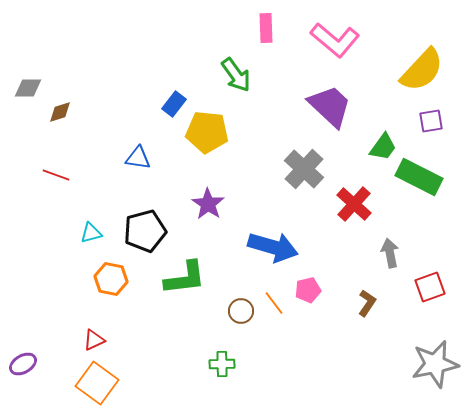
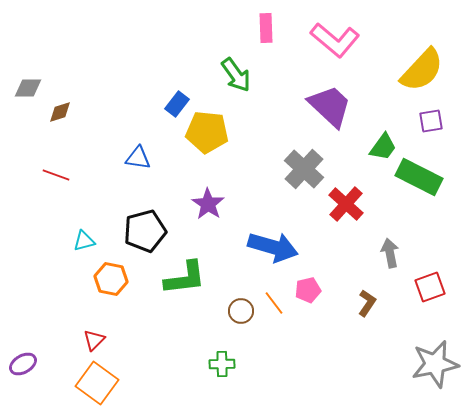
blue rectangle: moved 3 px right
red cross: moved 8 px left
cyan triangle: moved 7 px left, 8 px down
red triangle: rotated 20 degrees counterclockwise
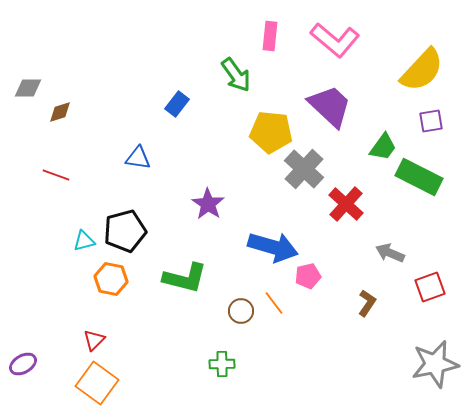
pink rectangle: moved 4 px right, 8 px down; rotated 8 degrees clockwise
yellow pentagon: moved 64 px right
black pentagon: moved 20 px left
gray arrow: rotated 56 degrees counterclockwise
green L-shape: rotated 21 degrees clockwise
pink pentagon: moved 14 px up
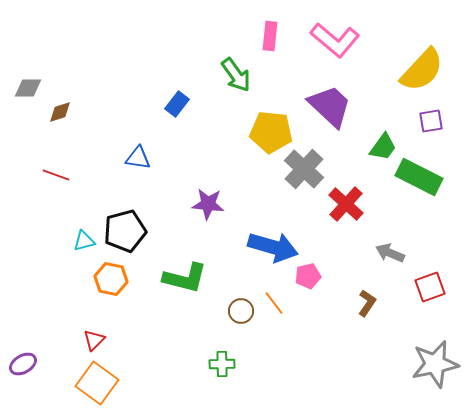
purple star: rotated 28 degrees counterclockwise
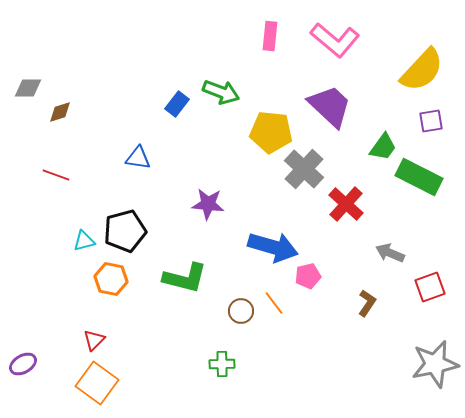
green arrow: moved 15 px left, 17 px down; rotated 33 degrees counterclockwise
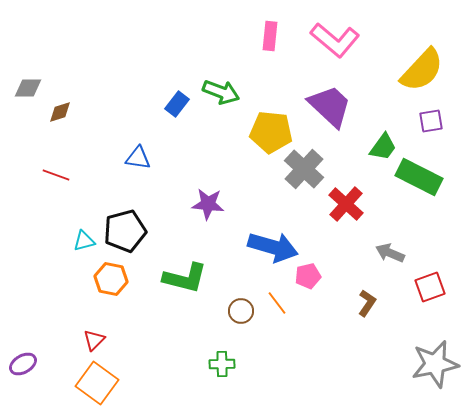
orange line: moved 3 px right
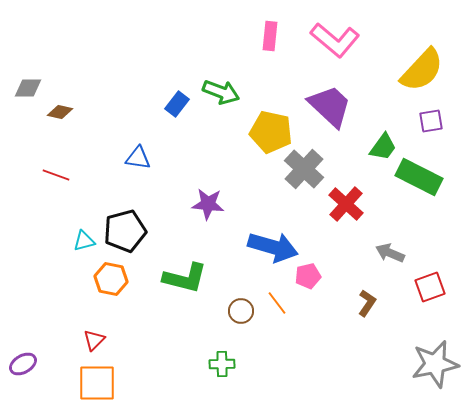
brown diamond: rotated 30 degrees clockwise
yellow pentagon: rotated 6 degrees clockwise
orange square: rotated 36 degrees counterclockwise
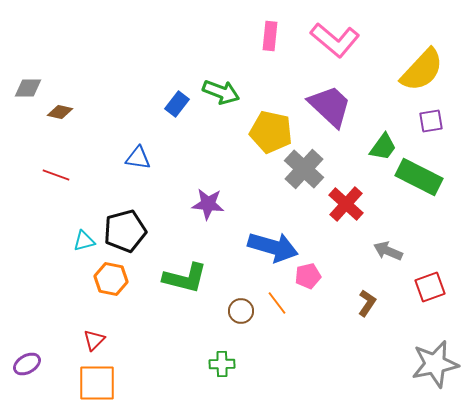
gray arrow: moved 2 px left, 2 px up
purple ellipse: moved 4 px right
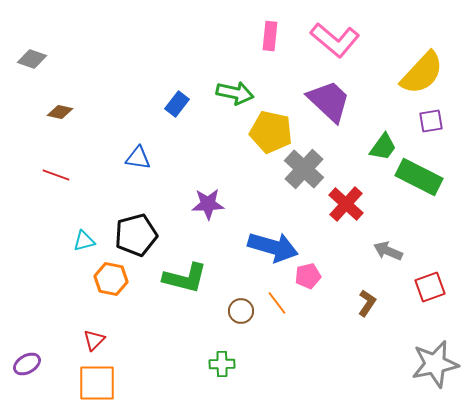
yellow semicircle: moved 3 px down
gray diamond: moved 4 px right, 29 px up; rotated 20 degrees clockwise
green arrow: moved 14 px right, 1 px down; rotated 9 degrees counterclockwise
purple trapezoid: moved 1 px left, 5 px up
purple star: rotated 8 degrees counterclockwise
black pentagon: moved 11 px right, 4 px down
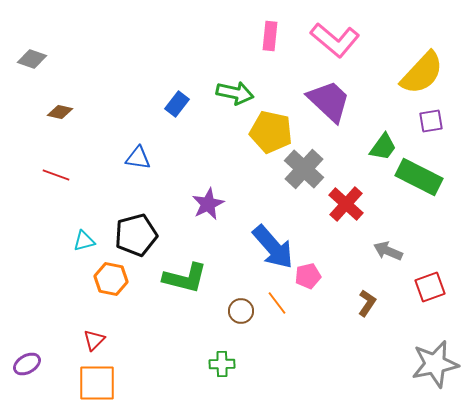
purple star: rotated 24 degrees counterclockwise
blue arrow: rotated 33 degrees clockwise
